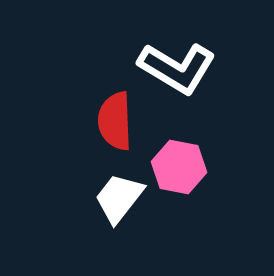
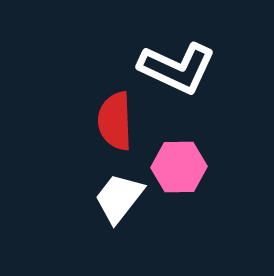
white L-shape: rotated 6 degrees counterclockwise
pink hexagon: rotated 12 degrees counterclockwise
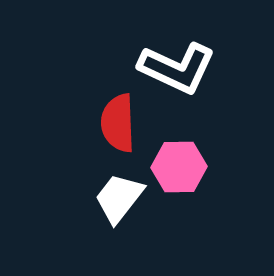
red semicircle: moved 3 px right, 2 px down
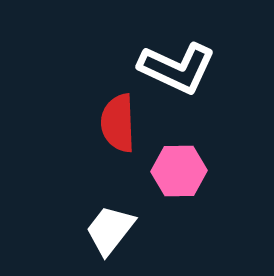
pink hexagon: moved 4 px down
white trapezoid: moved 9 px left, 32 px down
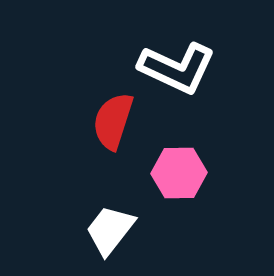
red semicircle: moved 5 px left, 2 px up; rotated 20 degrees clockwise
pink hexagon: moved 2 px down
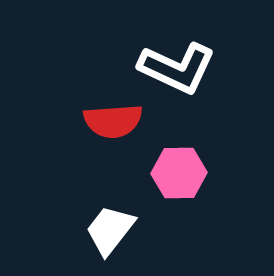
red semicircle: rotated 112 degrees counterclockwise
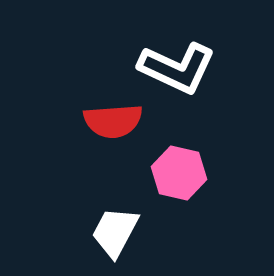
pink hexagon: rotated 14 degrees clockwise
white trapezoid: moved 5 px right, 2 px down; rotated 10 degrees counterclockwise
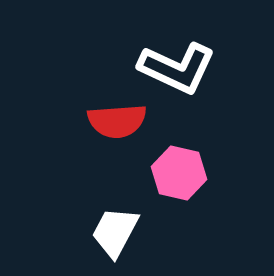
red semicircle: moved 4 px right
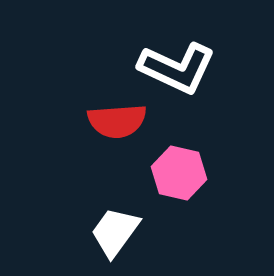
white trapezoid: rotated 8 degrees clockwise
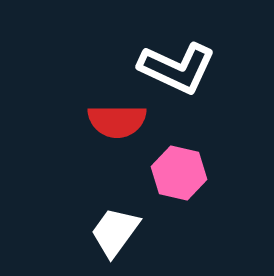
red semicircle: rotated 4 degrees clockwise
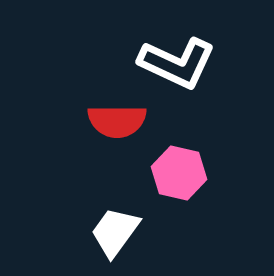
white L-shape: moved 5 px up
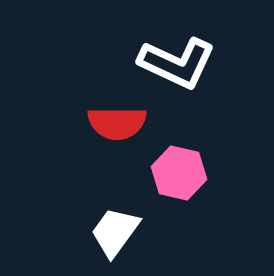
red semicircle: moved 2 px down
